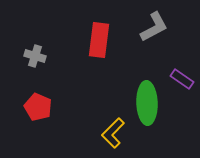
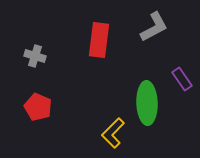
purple rectangle: rotated 20 degrees clockwise
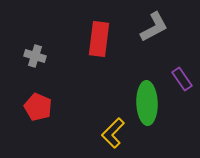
red rectangle: moved 1 px up
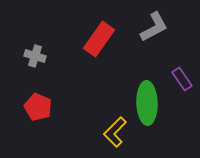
red rectangle: rotated 28 degrees clockwise
yellow L-shape: moved 2 px right, 1 px up
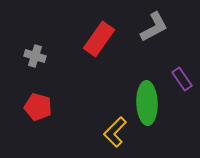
red pentagon: rotated 8 degrees counterclockwise
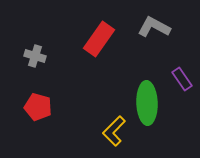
gray L-shape: rotated 124 degrees counterclockwise
yellow L-shape: moved 1 px left, 1 px up
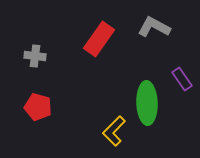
gray cross: rotated 10 degrees counterclockwise
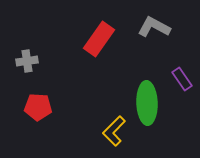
gray cross: moved 8 px left, 5 px down; rotated 15 degrees counterclockwise
red pentagon: rotated 12 degrees counterclockwise
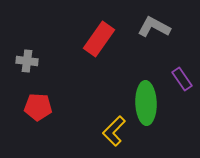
gray cross: rotated 15 degrees clockwise
green ellipse: moved 1 px left
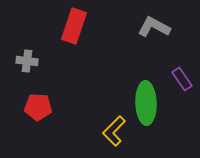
red rectangle: moved 25 px left, 13 px up; rotated 16 degrees counterclockwise
